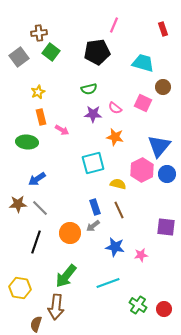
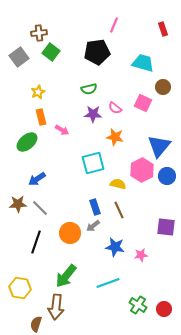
green ellipse: rotated 45 degrees counterclockwise
blue circle: moved 2 px down
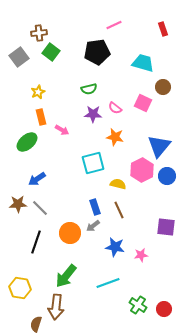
pink line: rotated 42 degrees clockwise
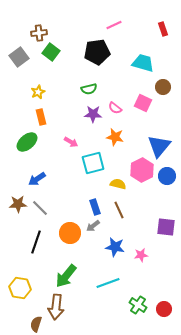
pink arrow: moved 9 px right, 12 px down
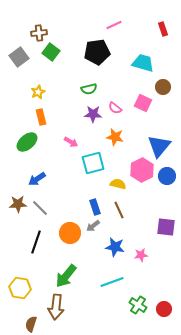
cyan line: moved 4 px right, 1 px up
brown semicircle: moved 5 px left
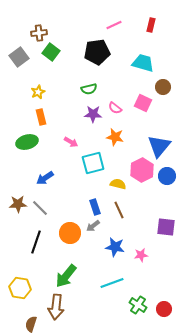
red rectangle: moved 12 px left, 4 px up; rotated 32 degrees clockwise
green ellipse: rotated 25 degrees clockwise
blue arrow: moved 8 px right, 1 px up
cyan line: moved 1 px down
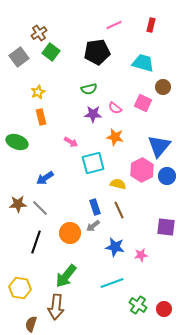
brown cross: rotated 28 degrees counterclockwise
green ellipse: moved 10 px left; rotated 35 degrees clockwise
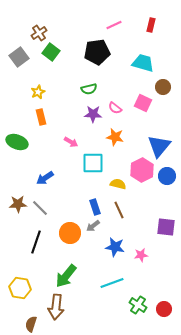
cyan square: rotated 15 degrees clockwise
